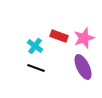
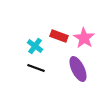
pink star: rotated 20 degrees counterclockwise
purple ellipse: moved 5 px left, 2 px down
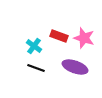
pink star: rotated 15 degrees counterclockwise
cyan cross: moved 1 px left
purple ellipse: moved 3 px left, 2 px up; rotated 45 degrees counterclockwise
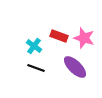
purple ellipse: rotated 25 degrees clockwise
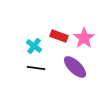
pink star: rotated 20 degrees clockwise
black line: rotated 12 degrees counterclockwise
